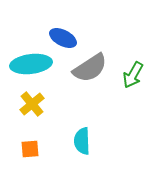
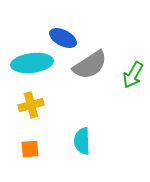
cyan ellipse: moved 1 px right, 1 px up
gray semicircle: moved 3 px up
yellow cross: moved 1 px left, 1 px down; rotated 25 degrees clockwise
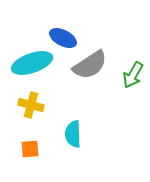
cyan ellipse: rotated 12 degrees counterclockwise
yellow cross: rotated 30 degrees clockwise
cyan semicircle: moved 9 px left, 7 px up
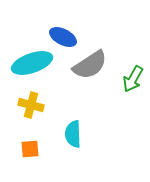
blue ellipse: moved 1 px up
green arrow: moved 4 px down
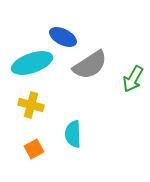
orange square: moved 4 px right; rotated 24 degrees counterclockwise
